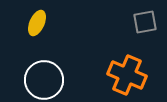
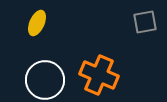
orange cross: moved 28 px left
white circle: moved 1 px right
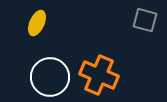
gray square: moved 2 px up; rotated 25 degrees clockwise
white circle: moved 5 px right, 3 px up
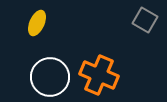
gray square: rotated 15 degrees clockwise
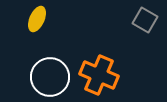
yellow ellipse: moved 4 px up
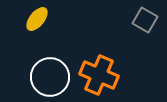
yellow ellipse: rotated 15 degrees clockwise
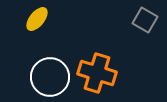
orange cross: moved 2 px left, 2 px up; rotated 6 degrees counterclockwise
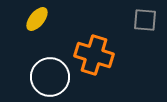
gray square: rotated 25 degrees counterclockwise
orange cross: moved 3 px left, 18 px up
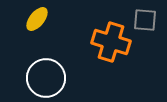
orange cross: moved 17 px right, 13 px up
white circle: moved 4 px left, 1 px down
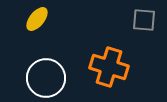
gray square: moved 1 px left
orange cross: moved 2 px left, 25 px down
